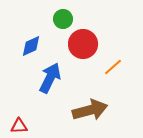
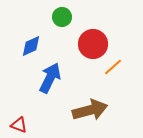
green circle: moved 1 px left, 2 px up
red circle: moved 10 px right
red triangle: moved 1 px up; rotated 24 degrees clockwise
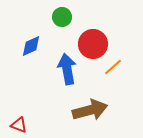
blue arrow: moved 17 px right, 9 px up; rotated 36 degrees counterclockwise
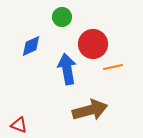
orange line: rotated 30 degrees clockwise
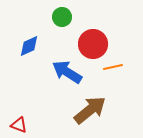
blue diamond: moved 2 px left
blue arrow: moved 3 px down; rotated 48 degrees counterclockwise
brown arrow: rotated 24 degrees counterclockwise
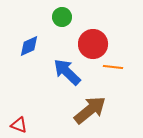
orange line: rotated 18 degrees clockwise
blue arrow: rotated 12 degrees clockwise
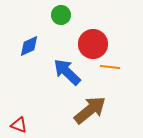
green circle: moved 1 px left, 2 px up
orange line: moved 3 px left
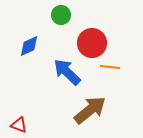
red circle: moved 1 px left, 1 px up
